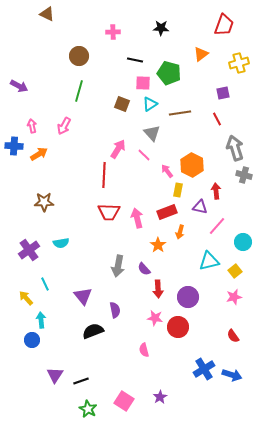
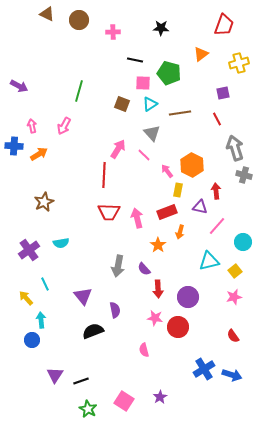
brown circle at (79, 56): moved 36 px up
brown star at (44, 202): rotated 24 degrees counterclockwise
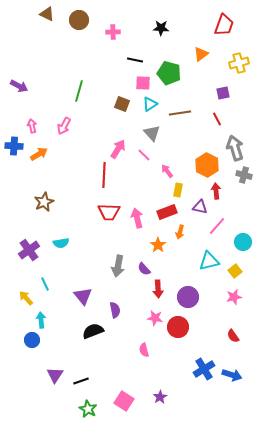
orange hexagon at (192, 165): moved 15 px right
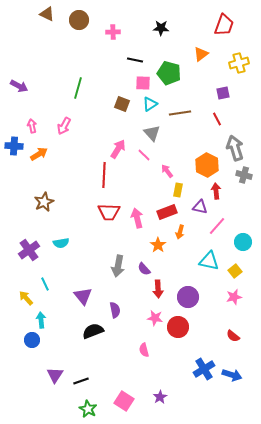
green line at (79, 91): moved 1 px left, 3 px up
cyan triangle at (209, 261): rotated 25 degrees clockwise
red semicircle at (233, 336): rotated 16 degrees counterclockwise
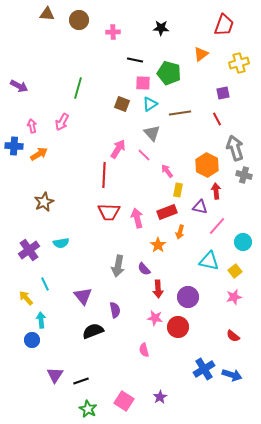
brown triangle at (47, 14): rotated 21 degrees counterclockwise
pink arrow at (64, 126): moved 2 px left, 4 px up
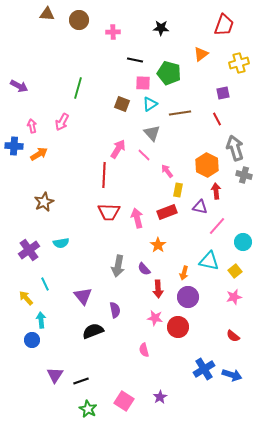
orange arrow at (180, 232): moved 4 px right, 41 px down
